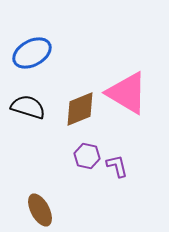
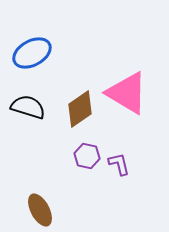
brown diamond: rotated 12 degrees counterclockwise
purple L-shape: moved 2 px right, 2 px up
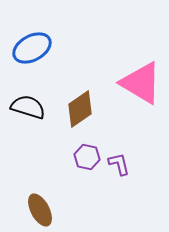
blue ellipse: moved 5 px up
pink triangle: moved 14 px right, 10 px up
purple hexagon: moved 1 px down
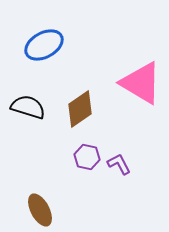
blue ellipse: moved 12 px right, 3 px up
purple L-shape: rotated 15 degrees counterclockwise
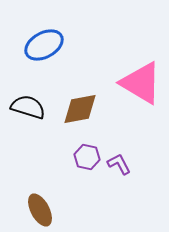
brown diamond: rotated 24 degrees clockwise
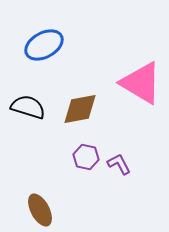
purple hexagon: moved 1 px left
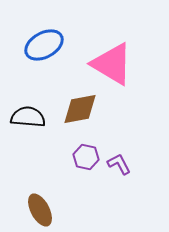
pink triangle: moved 29 px left, 19 px up
black semicircle: moved 10 px down; rotated 12 degrees counterclockwise
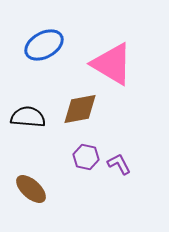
brown ellipse: moved 9 px left, 21 px up; rotated 20 degrees counterclockwise
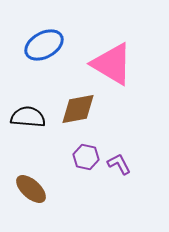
brown diamond: moved 2 px left
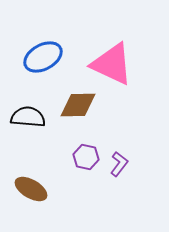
blue ellipse: moved 1 px left, 12 px down
pink triangle: rotated 6 degrees counterclockwise
brown diamond: moved 4 px up; rotated 9 degrees clockwise
purple L-shape: rotated 65 degrees clockwise
brown ellipse: rotated 12 degrees counterclockwise
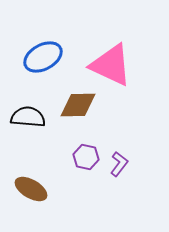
pink triangle: moved 1 px left, 1 px down
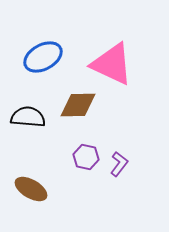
pink triangle: moved 1 px right, 1 px up
